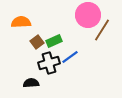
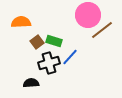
brown line: rotated 20 degrees clockwise
green rectangle: rotated 42 degrees clockwise
blue line: rotated 12 degrees counterclockwise
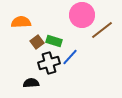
pink circle: moved 6 px left
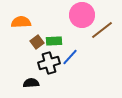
green rectangle: rotated 21 degrees counterclockwise
